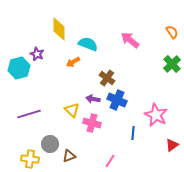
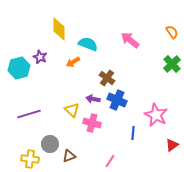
purple star: moved 3 px right, 3 px down
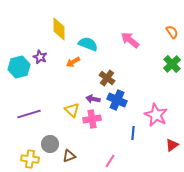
cyan hexagon: moved 1 px up
pink cross: moved 4 px up; rotated 24 degrees counterclockwise
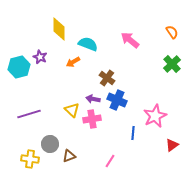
pink star: moved 1 px left, 1 px down; rotated 20 degrees clockwise
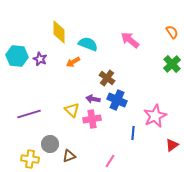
yellow diamond: moved 3 px down
purple star: moved 2 px down
cyan hexagon: moved 2 px left, 11 px up; rotated 20 degrees clockwise
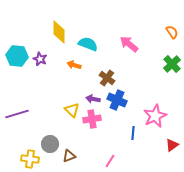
pink arrow: moved 1 px left, 4 px down
orange arrow: moved 1 px right, 3 px down; rotated 48 degrees clockwise
purple line: moved 12 px left
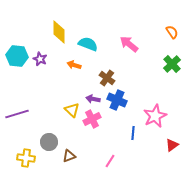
pink cross: rotated 18 degrees counterclockwise
gray circle: moved 1 px left, 2 px up
yellow cross: moved 4 px left, 1 px up
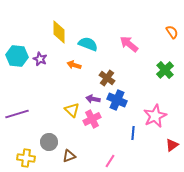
green cross: moved 7 px left, 6 px down
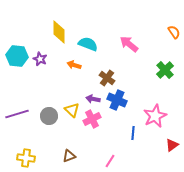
orange semicircle: moved 2 px right
gray circle: moved 26 px up
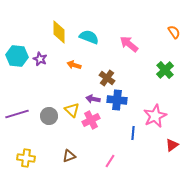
cyan semicircle: moved 1 px right, 7 px up
blue cross: rotated 18 degrees counterclockwise
pink cross: moved 1 px left, 1 px down
